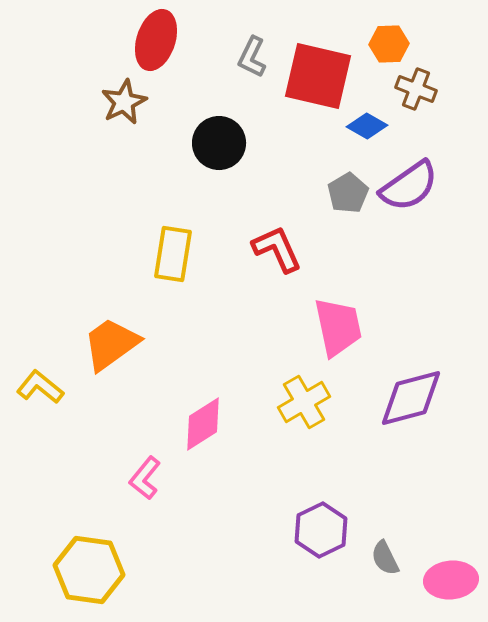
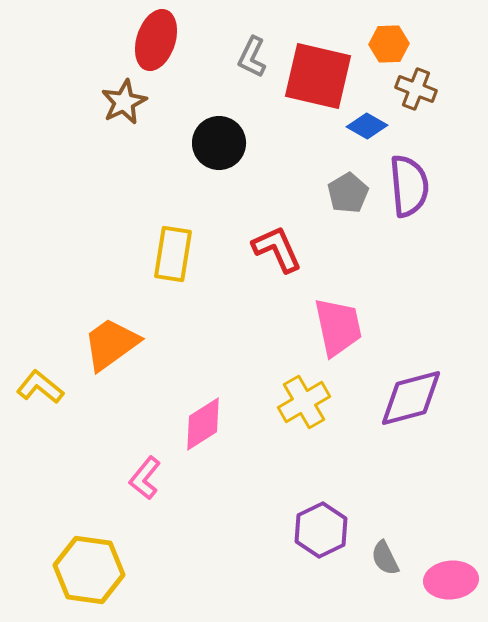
purple semicircle: rotated 60 degrees counterclockwise
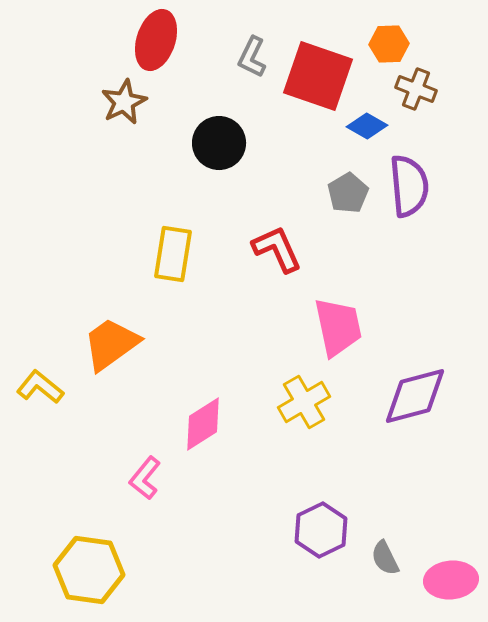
red square: rotated 6 degrees clockwise
purple diamond: moved 4 px right, 2 px up
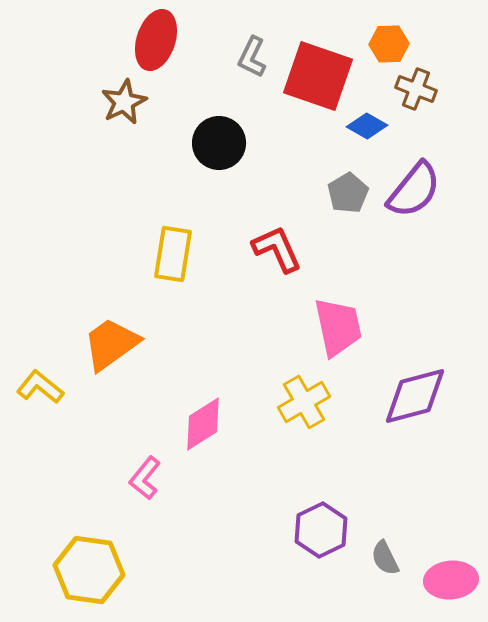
purple semicircle: moved 5 px right, 4 px down; rotated 44 degrees clockwise
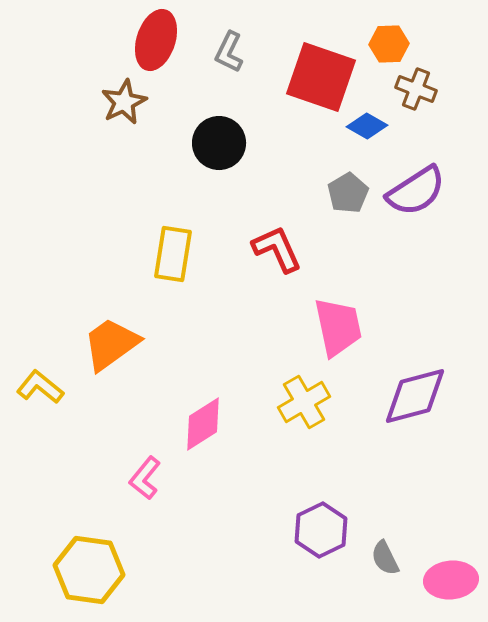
gray L-shape: moved 23 px left, 5 px up
red square: moved 3 px right, 1 px down
purple semicircle: moved 2 px right, 1 px down; rotated 18 degrees clockwise
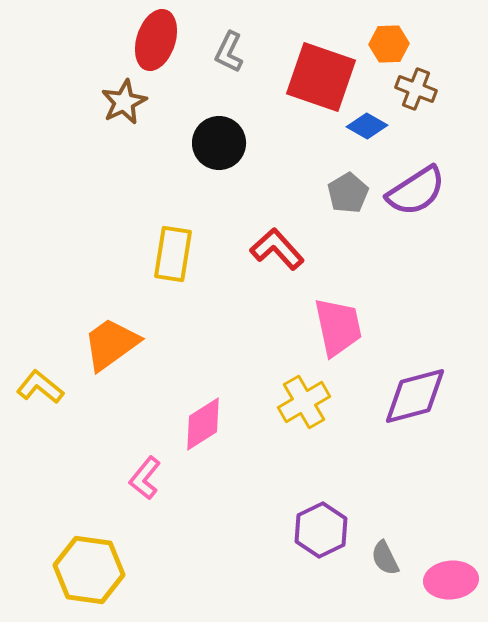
red L-shape: rotated 18 degrees counterclockwise
